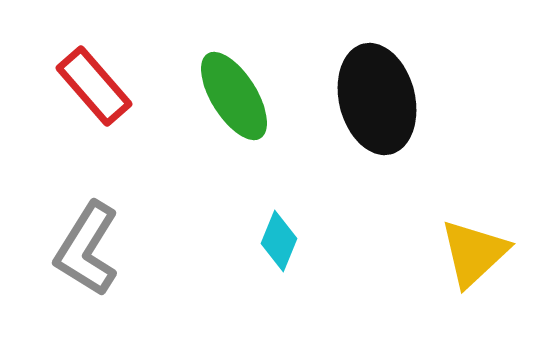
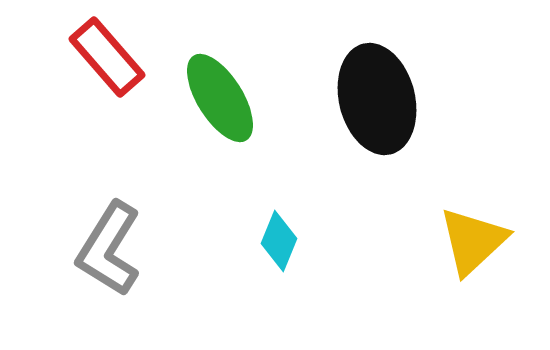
red rectangle: moved 13 px right, 29 px up
green ellipse: moved 14 px left, 2 px down
gray L-shape: moved 22 px right
yellow triangle: moved 1 px left, 12 px up
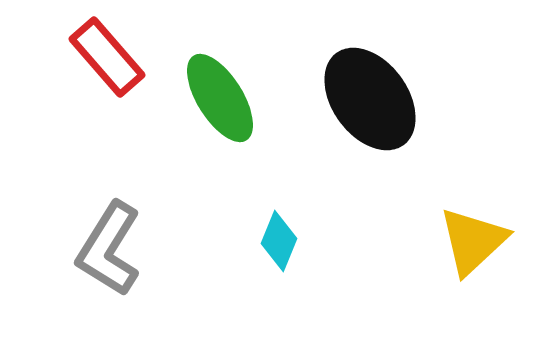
black ellipse: moved 7 px left; rotated 22 degrees counterclockwise
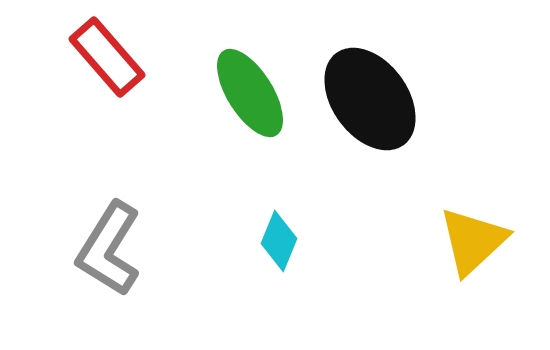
green ellipse: moved 30 px right, 5 px up
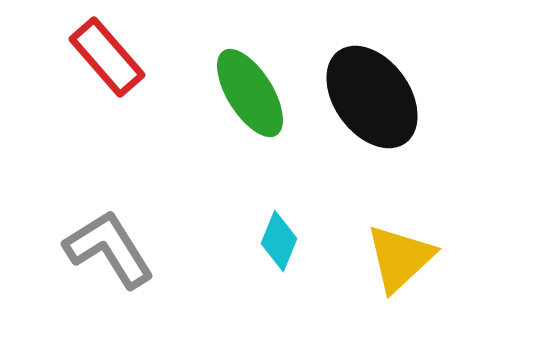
black ellipse: moved 2 px right, 2 px up
yellow triangle: moved 73 px left, 17 px down
gray L-shape: rotated 116 degrees clockwise
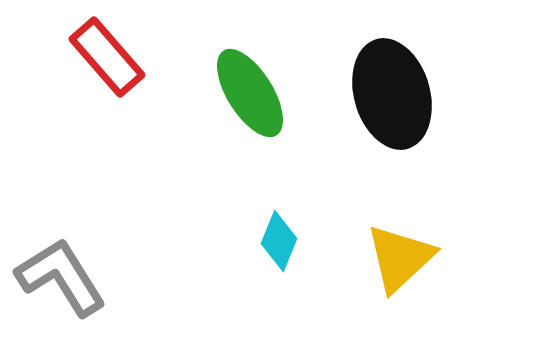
black ellipse: moved 20 px right, 3 px up; rotated 20 degrees clockwise
gray L-shape: moved 48 px left, 28 px down
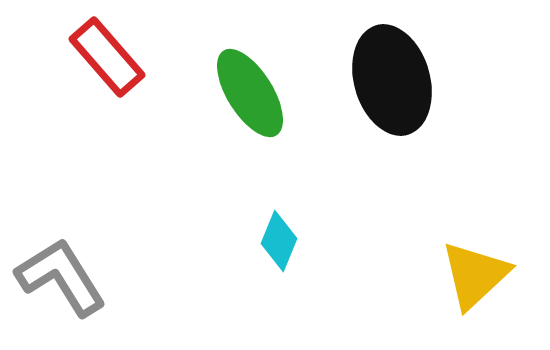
black ellipse: moved 14 px up
yellow triangle: moved 75 px right, 17 px down
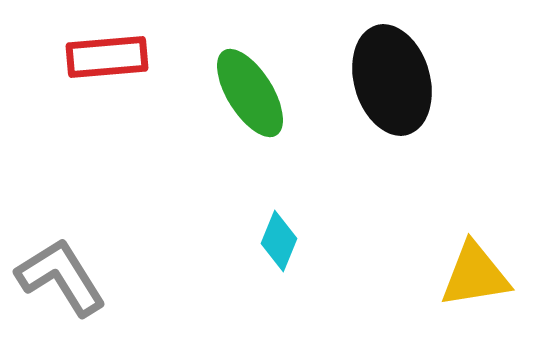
red rectangle: rotated 54 degrees counterclockwise
yellow triangle: rotated 34 degrees clockwise
